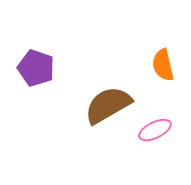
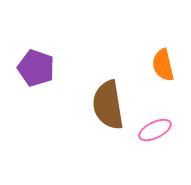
brown semicircle: rotated 69 degrees counterclockwise
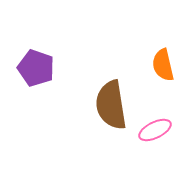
brown semicircle: moved 3 px right
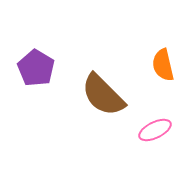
purple pentagon: rotated 12 degrees clockwise
brown semicircle: moved 8 px left, 10 px up; rotated 36 degrees counterclockwise
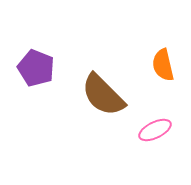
purple pentagon: rotated 9 degrees counterclockwise
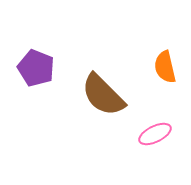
orange semicircle: moved 2 px right, 2 px down
pink ellipse: moved 4 px down
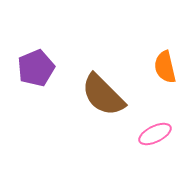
purple pentagon: rotated 27 degrees clockwise
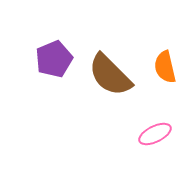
purple pentagon: moved 18 px right, 9 px up
brown semicircle: moved 7 px right, 20 px up
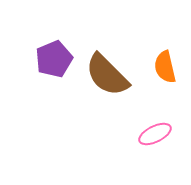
brown semicircle: moved 3 px left
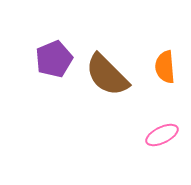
orange semicircle: rotated 8 degrees clockwise
pink ellipse: moved 7 px right, 1 px down
